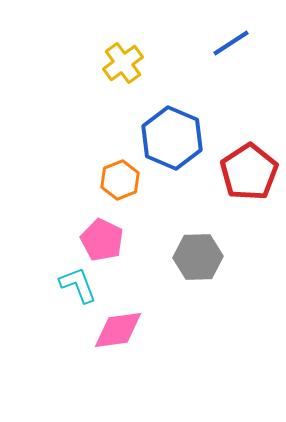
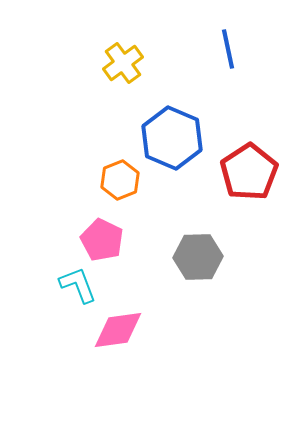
blue line: moved 3 px left, 6 px down; rotated 69 degrees counterclockwise
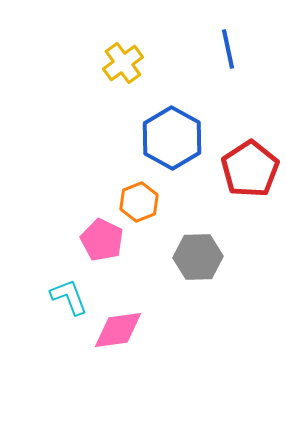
blue hexagon: rotated 6 degrees clockwise
red pentagon: moved 1 px right, 3 px up
orange hexagon: moved 19 px right, 22 px down
cyan L-shape: moved 9 px left, 12 px down
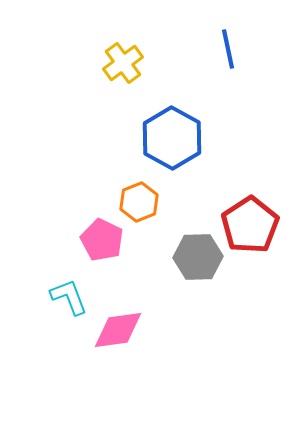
red pentagon: moved 56 px down
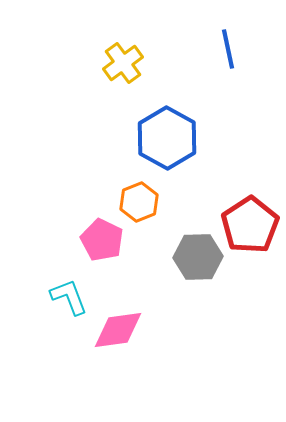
blue hexagon: moved 5 px left
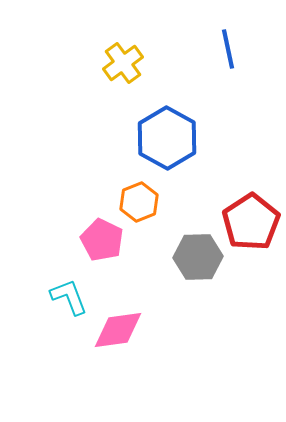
red pentagon: moved 1 px right, 3 px up
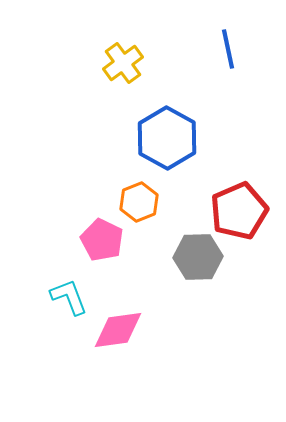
red pentagon: moved 12 px left, 11 px up; rotated 10 degrees clockwise
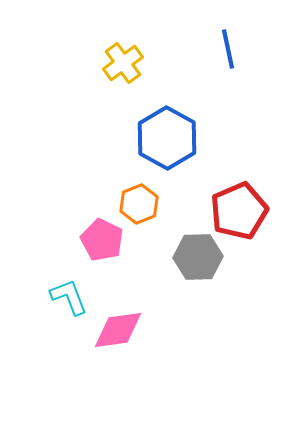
orange hexagon: moved 2 px down
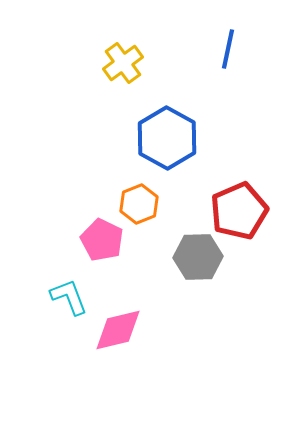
blue line: rotated 24 degrees clockwise
pink diamond: rotated 6 degrees counterclockwise
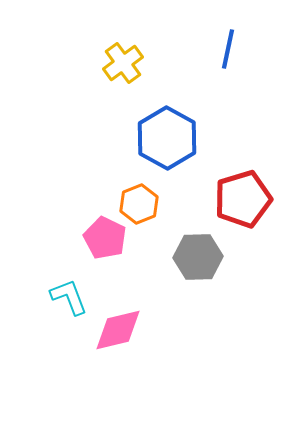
red pentagon: moved 4 px right, 12 px up; rotated 6 degrees clockwise
pink pentagon: moved 3 px right, 2 px up
